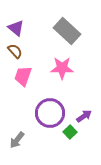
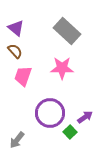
purple arrow: moved 1 px right, 1 px down
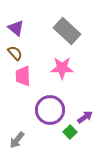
brown semicircle: moved 2 px down
pink trapezoid: rotated 20 degrees counterclockwise
purple circle: moved 3 px up
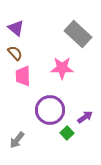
gray rectangle: moved 11 px right, 3 px down
green square: moved 3 px left, 1 px down
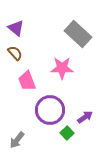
pink trapezoid: moved 4 px right, 5 px down; rotated 20 degrees counterclockwise
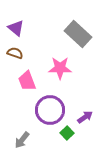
brown semicircle: rotated 28 degrees counterclockwise
pink star: moved 2 px left
gray arrow: moved 5 px right
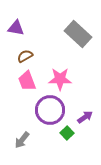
purple triangle: rotated 30 degrees counterclockwise
brown semicircle: moved 10 px right, 3 px down; rotated 49 degrees counterclockwise
pink star: moved 11 px down
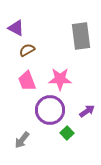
purple triangle: rotated 18 degrees clockwise
gray rectangle: moved 3 px right, 2 px down; rotated 40 degrees clockwise
brown semicircle: moved 2 px right, 6 px up
purple arrow: moved 2 px right, 6 px up
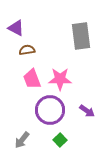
brown semicircle: rotated 21 degrees clockwise
pink trapezoid: moved 5 px right, 2 px up
purple arrow: rotated 70 degrees clockwise
green square: moved 7 px left, 7 px down
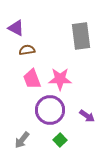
purple arrow: moved 5 px down
